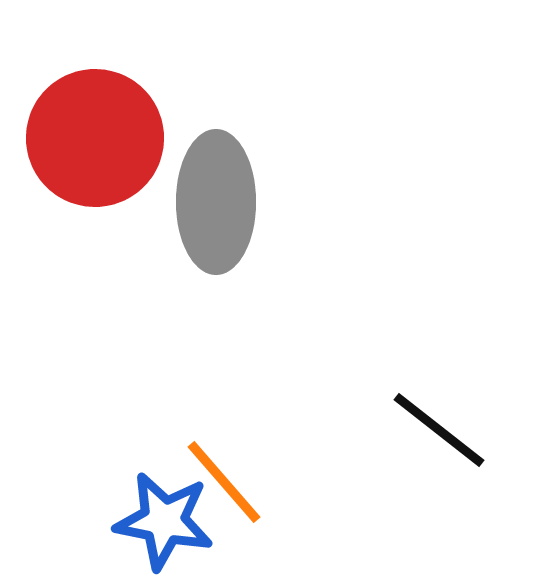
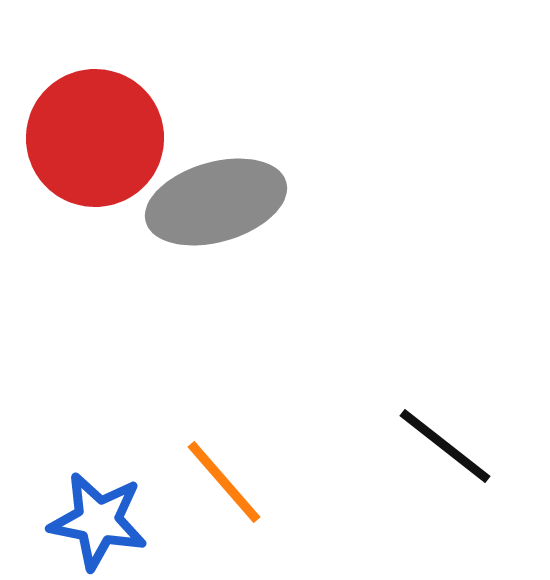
gray ellipse: rotated 74 degrees clockwise
black line: moved 6 px right, 16 px down
blue star: moved 66 px left
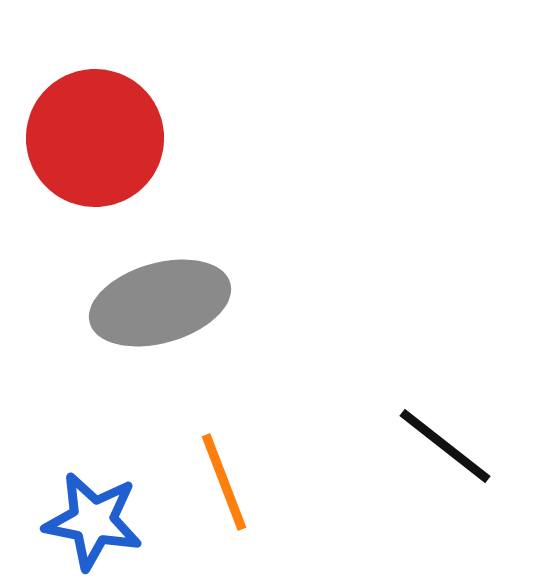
gray ellipse: moved 56 px left, 101 px down
orange line: rotated 20 degrees clockwise
blue star: moved 5 px left
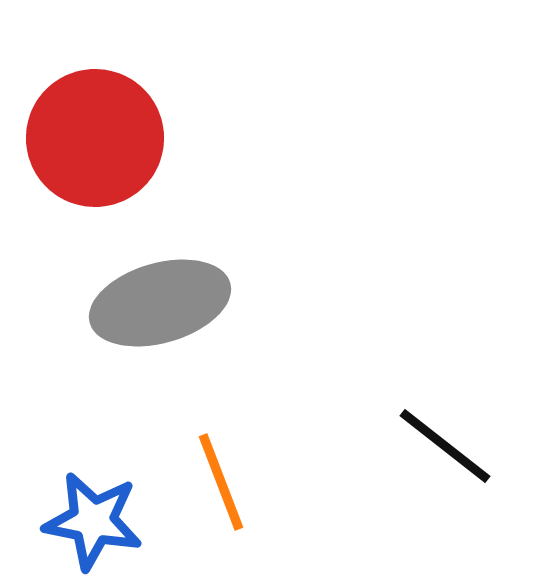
orange line: moved 3 px left
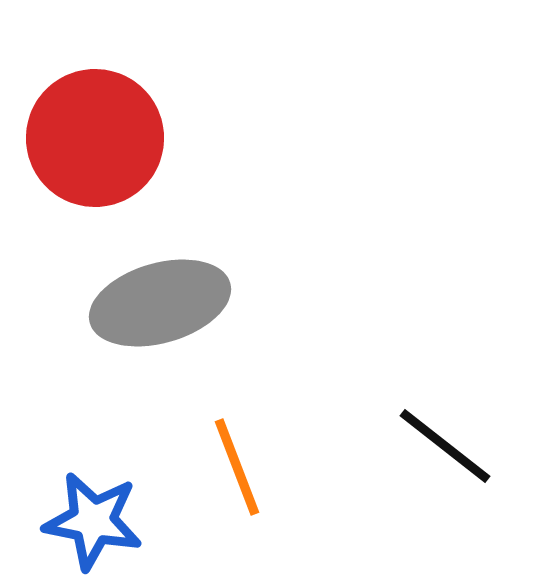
orange line: moved 16 px right, 15 px up
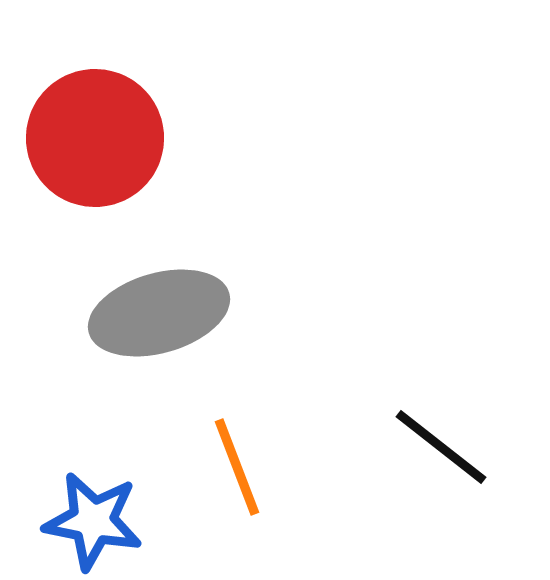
gray ellipse: moved 1 px left, 10 px down
black line: moved 4 px left, 1 px down
